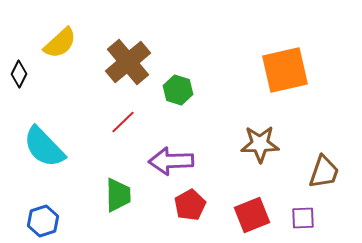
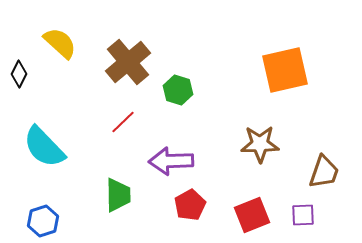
yellow semicircle: rotated 96 degrees counterclockwise
purple square: moved 3 px up
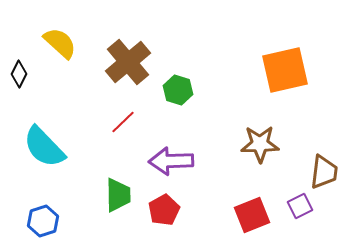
brown trapezoid: rotated 12 degrees counterclockwise
red pentagon: moved 26 px left, 5 px down
purple square: moved 3 px left, 9 px up; rotated 25 degrees counterclockwise
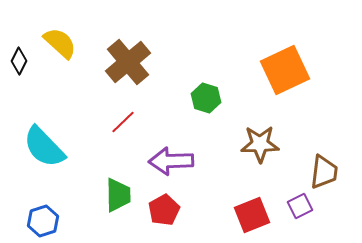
orange square: rotated 12 degrees counterclockwise
black diamond: moved 13 px up
green hexagon: moved 28 px right, 8 px down
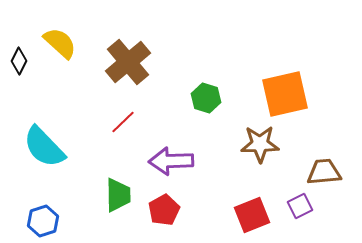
orange square: moved 24 px down; rotated 12 degrees clockwise
brown trapezoid: rotated 102 degrees counterclockwise
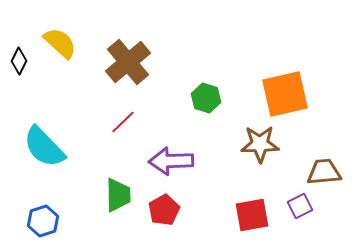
red square: rotated 12 degrees clockwise
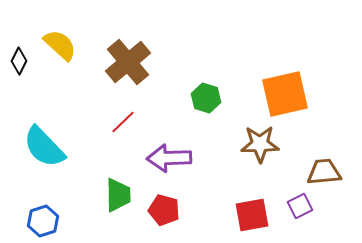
yellow semicircle: moved 2 px down
purple arrow: moved 2 px left, 3 px up
red pentagon: rotated 28 degrees counterclockwise
